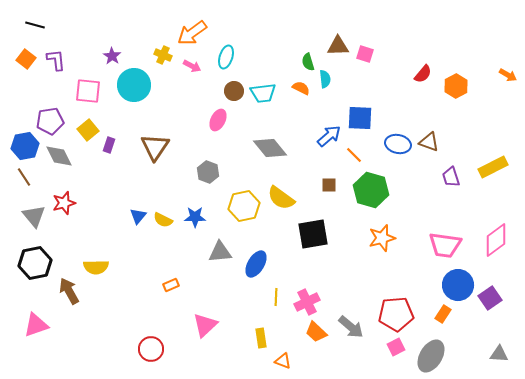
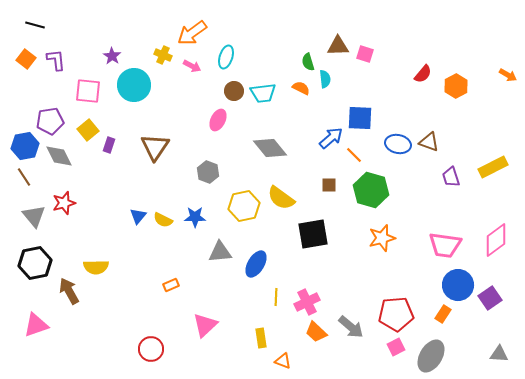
blue arrow at (329, 136): moved 2 px right, 2 px down
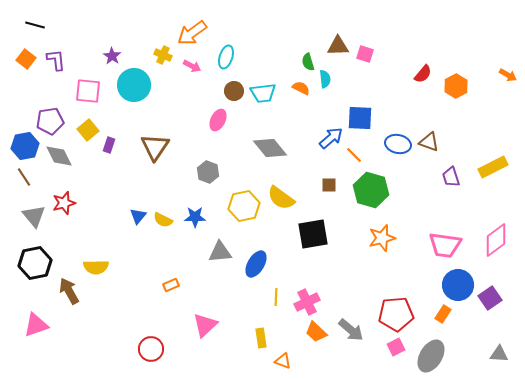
gray arrow at (351, 327): moved 3 px down
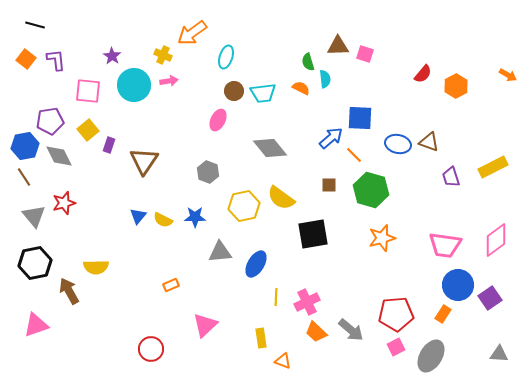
pink arrow at (192, 66): moved 23 px left, 15 px down; rotated 36 degrees counterclockwise
brown triangle at (155, 147): moved 11 px left, 14 px down
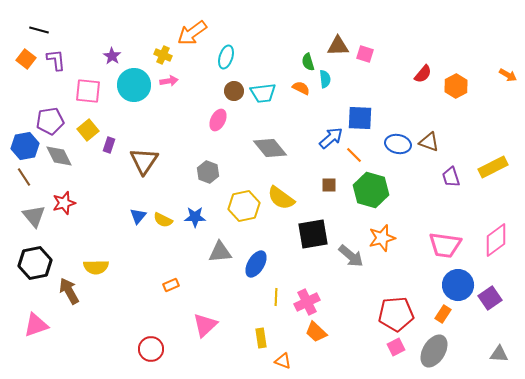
black line at (35, 25): moved 4 px right, 5 px down
gray arrow at (351, 330): moved 74 px up
gray ellipse at (431, 356): moved 3 px right, 5 px up
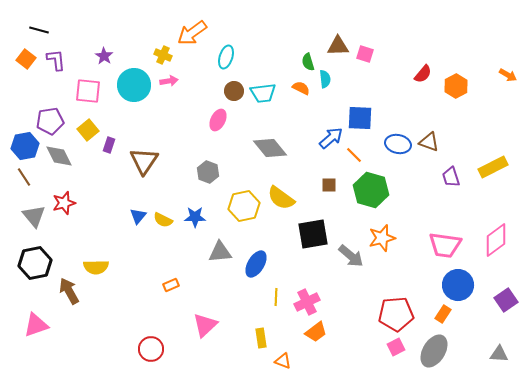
purple star at (112, 56): moved 8 px left
purple square at (490, 298): moved 16 px right, 2 px down
orange trapezoid at (316, 332): rotated 80 degrees counterclockwise
